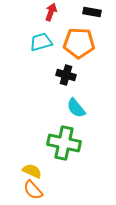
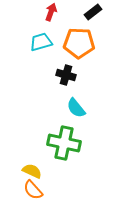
black rectangle: moved 1 px right; rotated 48 degrees counterclockwise
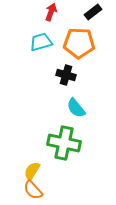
yellow semicircle: rotated 84 degrees counterclockwise
